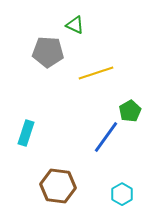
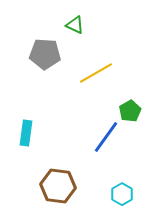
gray pentagon: moved 3 px left, 2 px down
yellow line: rotated 12 degrees counterclockwise
cyan rectangle: rotated 10 degrees counterclockwise
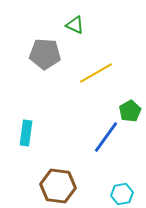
cyan hexagon: rotated 20 degrees clockwise
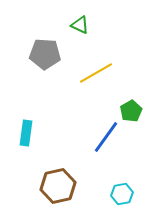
green triangle: moved 5 px right
green pentagon: moved 1 px right
brown hexagon: rotated 20 degrees counterclockwise
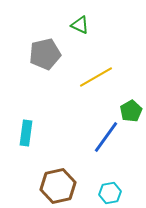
gray pentagon: rotated 16 degrees counterclockwise
yellow line: moved 4 px down
cyan hexagon: moved 12 px left, 1 px up
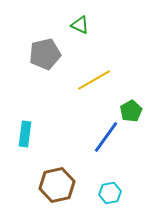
yellow line: moved 2 px left, 3 px down
cyan rectangle: moved 1 px left, 1 px down
brown hexagon: moved 1 px left, 1 px up
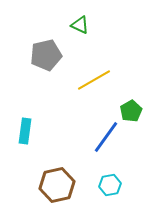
gray pentagon: moved 1 px right, 1 px down
cyan rectangle: moved 3 px up
cyan hexagon: moved 8 px up
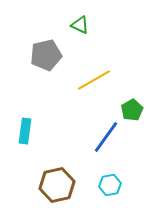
green pentagon: moved 1 px right, 1 px up
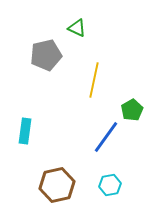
green triangle: moved 3 px left, 3 px down
yellow line: rotated 48 degrees counterclockwise
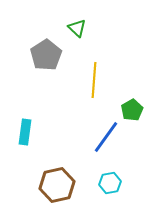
green triangle: rotated 18 degrees clockwise
gray pentagon: rotated 20 degrees counterclockwise
yellow line: rotated 8 degrees counterclockwise
cyan rectangle: moved 1 px down
cyan hexagon: moved 2 px up
